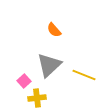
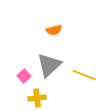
orange semicircle: rotated 63 degrees counterclockwise
pink square: moved 5 px up
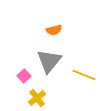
gray triangle: moved 4 px up; rotated 8 degrees counterclockwise
yellow cross: rotated 30 degrees counterclockwise
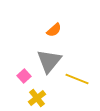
orange semicircle: rotated 28 degrees counterclockwise
yellow line: moved 7 px left, 4 px down
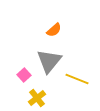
pink square: moved 1 px up
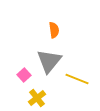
orange semicircle: rotated 56 degrees counterclockwise
